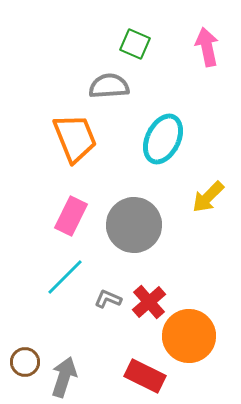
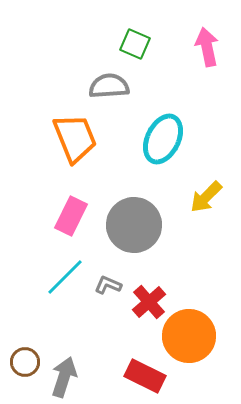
yellow arrow: moved 2 px left
gray L-shape: moved 14 px up
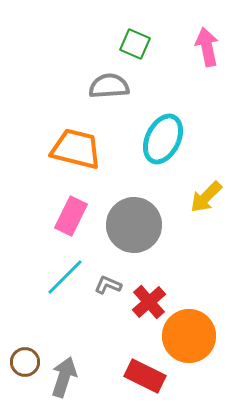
orange trapezoid: moved 1 px right, 11 px down; rotated 54 degrees counterclockwise
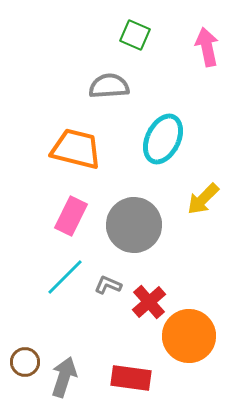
green square: moved 9 px up
yellow arrow: moved 3 px left, 2 px down
red rectangle: moved 14 px left, 2 px down; rotated 18 degrees counterclockwise
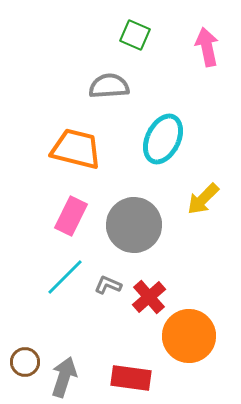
red cross: moved 5 px up
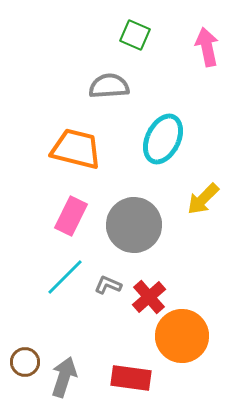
orange circle: moved 7 px left
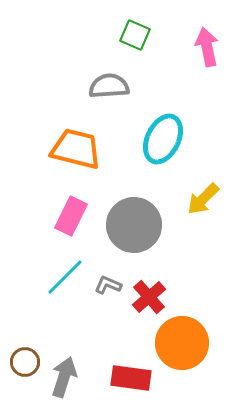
orange circle: moved 7 px down
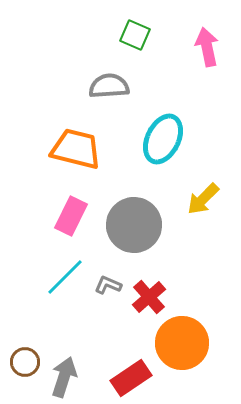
red rectangle: rotated 42 degrees counterclockwise
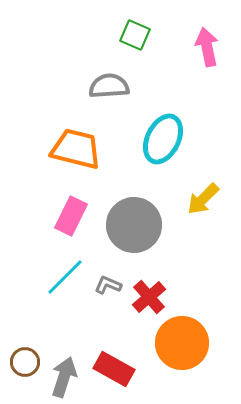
red rectangle: moved 17 px left, 9 px up; rotated 63 degrees clockwise
